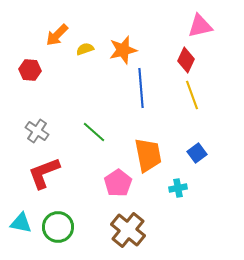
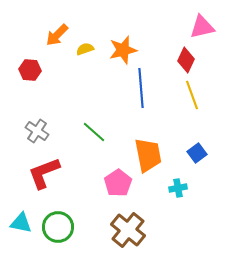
pink triangle: moved 2 px right, 1 px down
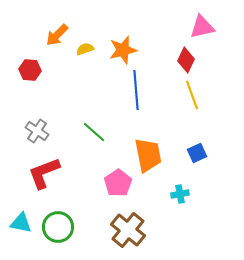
blue line: moved 5 px left, 2 px down
blue square: rotated 12 degrees clockwise
cyan cross: moved 2 px right, 6 px down
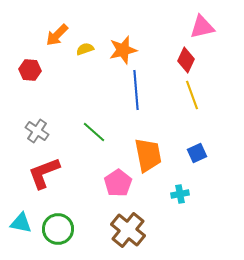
green circle: moved 2 px down
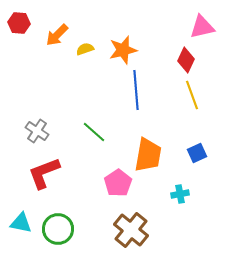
red hexagon: moved 11 px left, 47 px up
orange trapezoid: rotated 21 degrees clockwise
brown cross: moved 3 px right
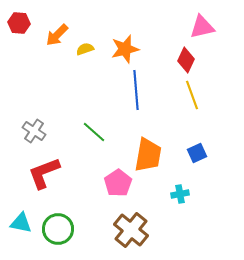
orange star: moved 2 px right, 1 px up
gray cross: moved 3 px left
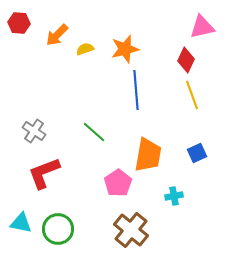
cyan cross: moved 6 px left, 2 px down
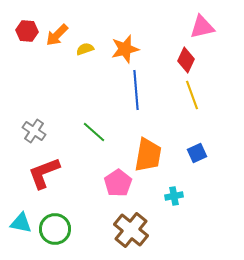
red hexagon: moved 8 px right, 8 px down
green circle: moved 3 px left
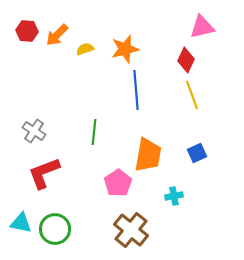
green line: rotated 55 degrees clockwise
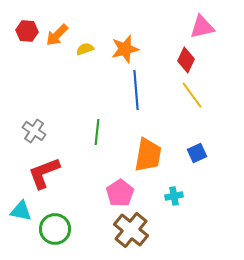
yellow line: rotated 16 degrees counterclockwise
green line: moved 3 px right
pink pentagon: moved 2 px right, 10 px down
cyan triangle: moved 12 px up
